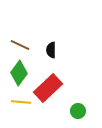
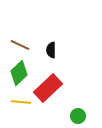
green diamond: rotated 10 degrees clockwise
green circle: moved 5 px down
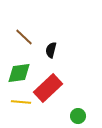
brown line: moved 4 px right, 8 px up; rotated 18 degrees clockwise
black semicircle: rotated 14 degrees clockwise
green diamond: rotated 35 degrees clockwise
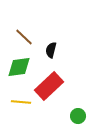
green diamond: moved 6 px up
red rectangle: moved 1 px right, 2 px up
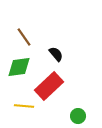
brown line: rotated 12 degrees clockwise
black semicircle: moved 5 px right, 4 px down; rotated 126 degrees clockwise
yellow line: moved 3 px right, 4 px down
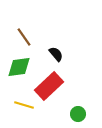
yellow line: moved 1 px up; rotated 12 degrees clockwise
green circle: moved 2 px up
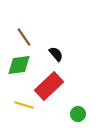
green diamond: moved 2 px up
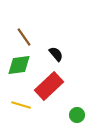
yellow line: moved 3 px left
green circle: moved 1 px left, 1 px down
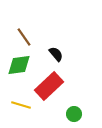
green circle: moved 3 px left, 1 px up
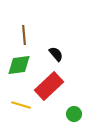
brown line: moved 2 px up; rotated 30 degrees clockwise
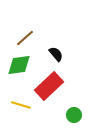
brown line: moved 1 px right, 3 px down; rotated 54 degrees clockwise
green circle: moved 1 px down
